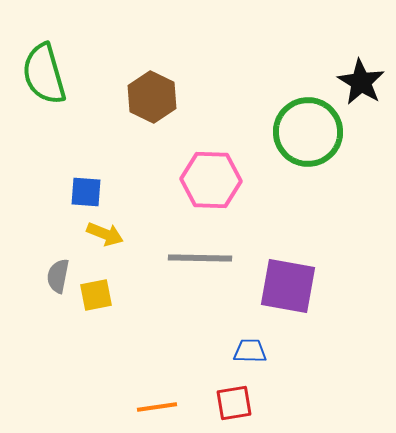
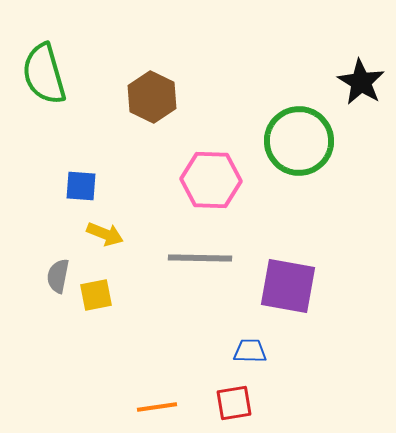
green circle: moved 9 px left, 9 px down
blue square: moved 5 px left, 6 px up
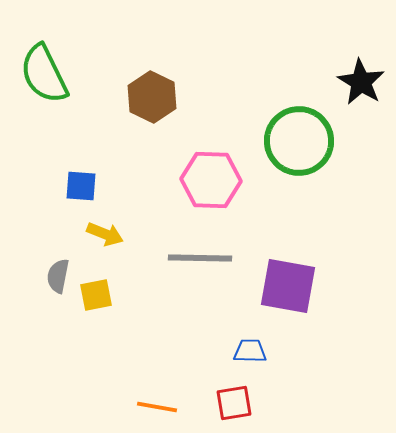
green semicircle: rotated 10 degrees counterclockwise
orange line: rotated 18 degrees clockwise
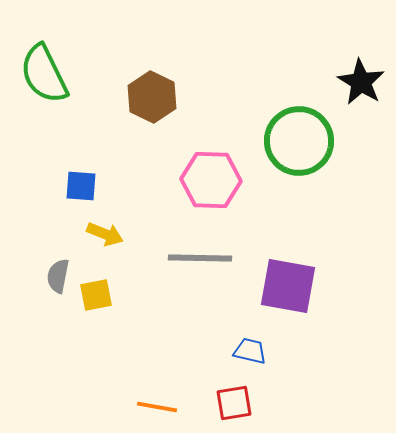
blue trapezoid: rotated 12 degrees clockwise
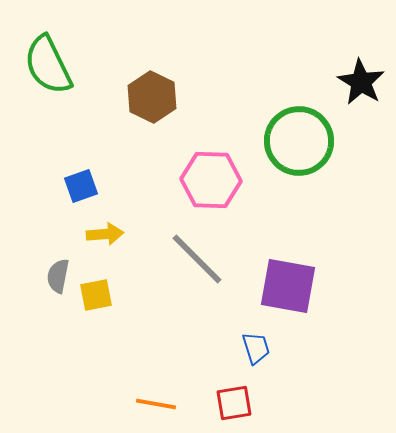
green semicircle: moved 4 px right, 9 px up
blue square: rotated 24 degrees counterclockwise
yellow arrow: rotated 27 degrees counterclockwise
gray line: moved 3 px left, 1 px down; rotated 44 degrees clockwise
blue trapezoid: moved 6 px right, 3 px up; rotated 60 degrees clockwise
orange line: moved 1 px left, 3 px up
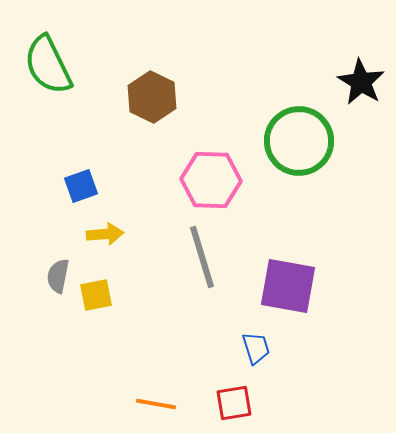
gray line: moved 5 px right, 2 px up; rotated 28 degrees clockwise
